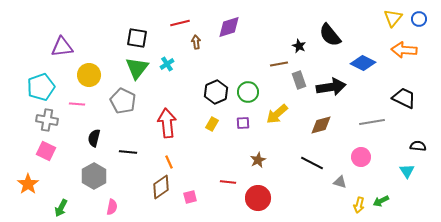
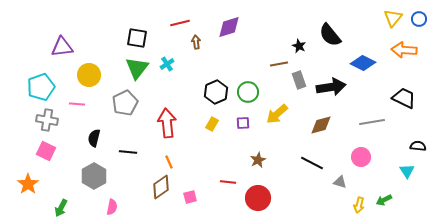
gray pentagon at (123, 101): moved 2 px right, 2 px down; rotated 20 degrees clockwise
green arrow at (381, 201): moved 3 px right, 1 px up
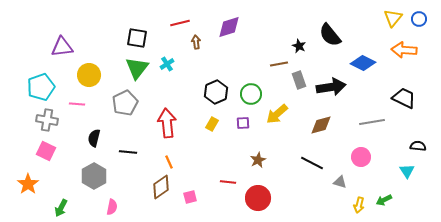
green circle at (248, 92): moved 3 px right, 2 px down
